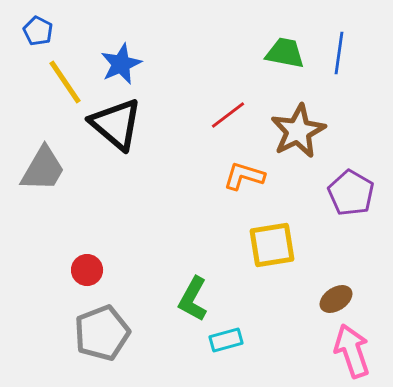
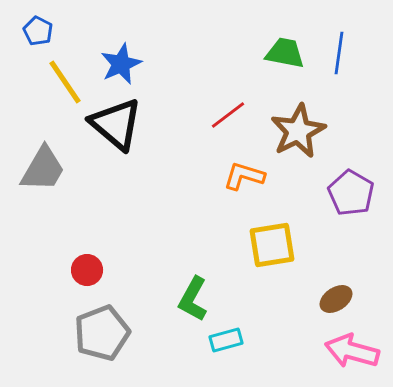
pink arrow: rotated 56 degrees counterclockwise
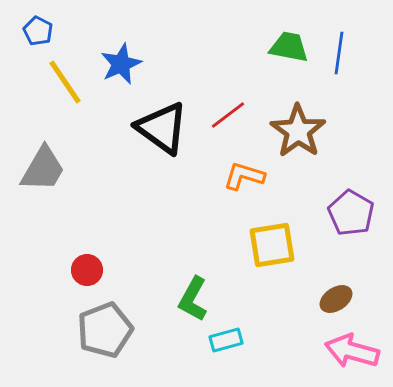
green trapezoid: moved 4 px right, 6 px up
black triangle: moved 46 px right, 4 px down; rotated 4 degrees counterclockwise
brown star: rotated 10 degrees counterclockwise
purple pentagon: moved 20 px down
gray pentagon: moved 3 px right, 3 px up
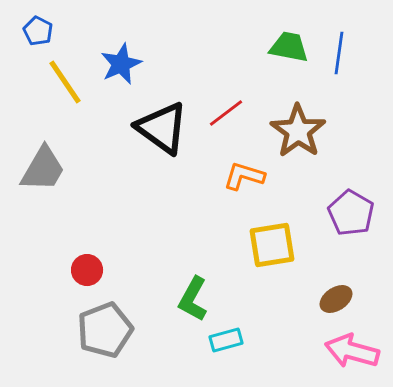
red line: moved 2 px left, 2 px up
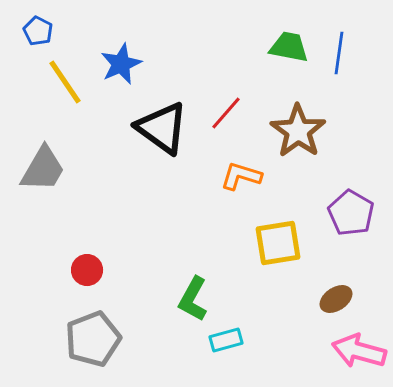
red line: rotated 12 degrees counterclockwise
orange L-shape: moved 3 px left
yellow square: moved 6 px right, 2 px up
gray pentagon: moved 12 px left, 9 px down
pink arrow: moved 7 px right
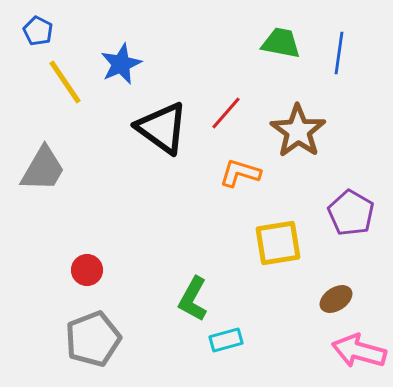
green trapezoid: moved 8 px left, 4 px up
orange L-shape: moved 1 px left, 3 px up
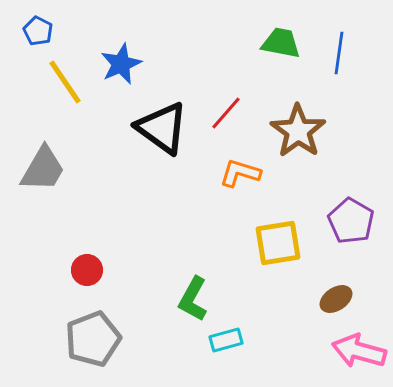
purple pentagon: moved 8 px down
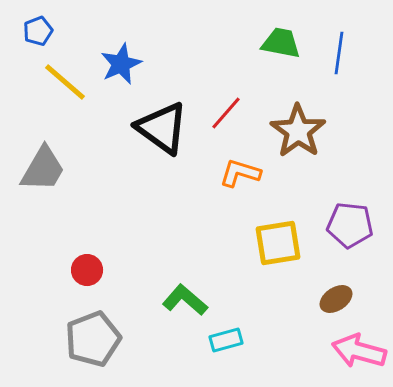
blue pentagon: rotated 24 degrees clockwise
yellow line: rotated 15 degrees counterclockwise
purple pentagon: moved 1 px left, 4 px down; rotated 24 degrees counterclockwise
green L-shape: moved 8 px left, 1 px down; rotated 102 degrees clockwise
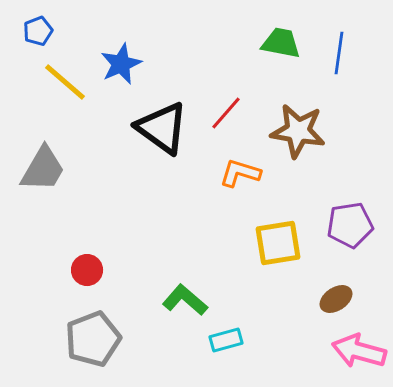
brown star: rotated 26 degrees counterclockwise
purple pentagon: rotated 15 degrees counterclockwise
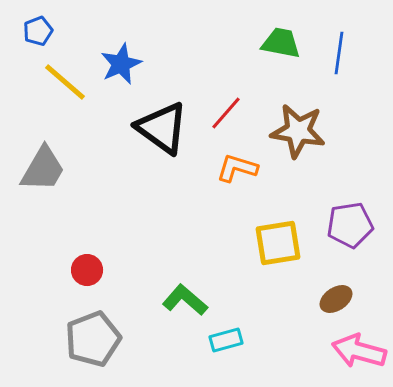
orange L-shape: moved 3 px left, 5 px up
